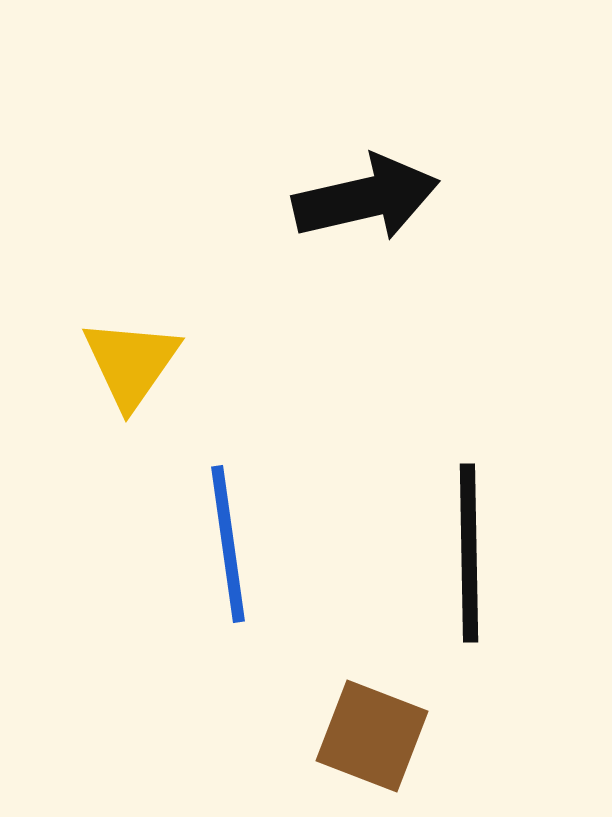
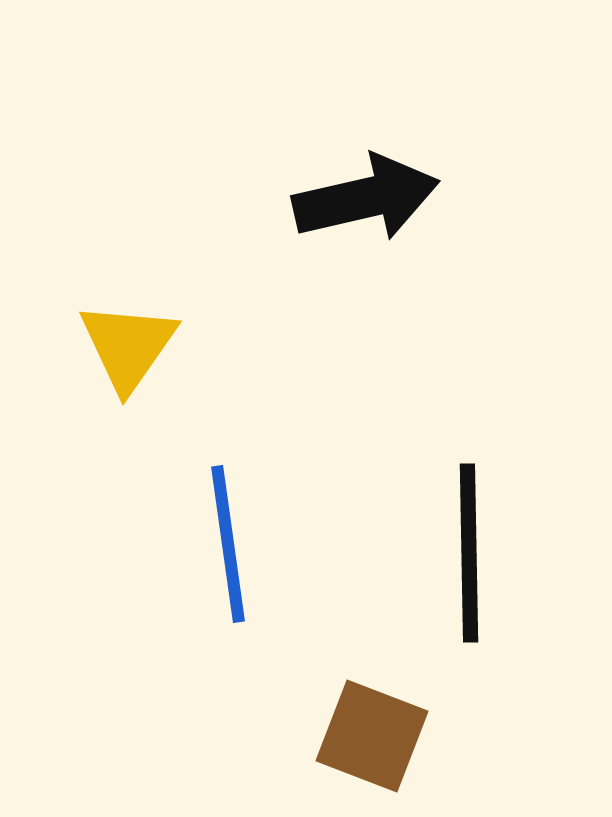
yellow triangle: moved 3 px left, 17 px up
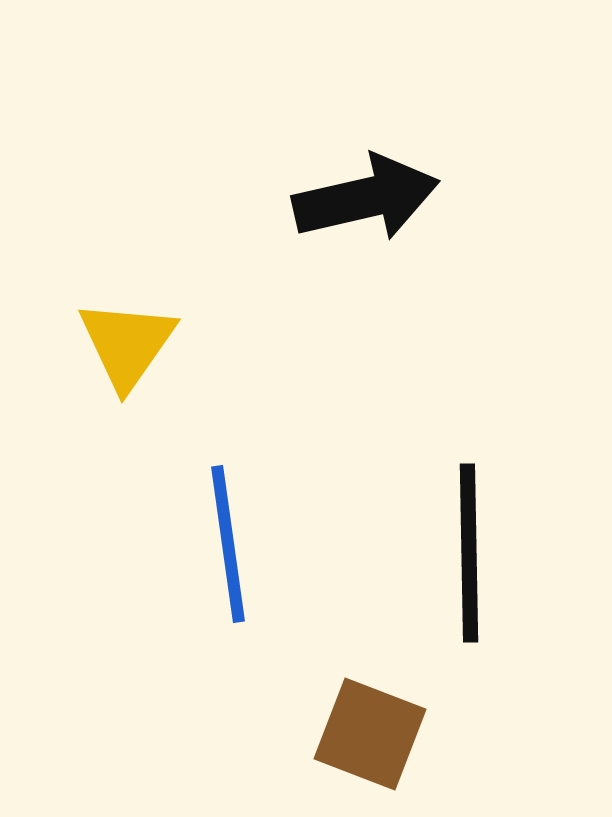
yellow triangle: moved 1 px left, 2 px up
brown square: moved 2 px left, 2 px up
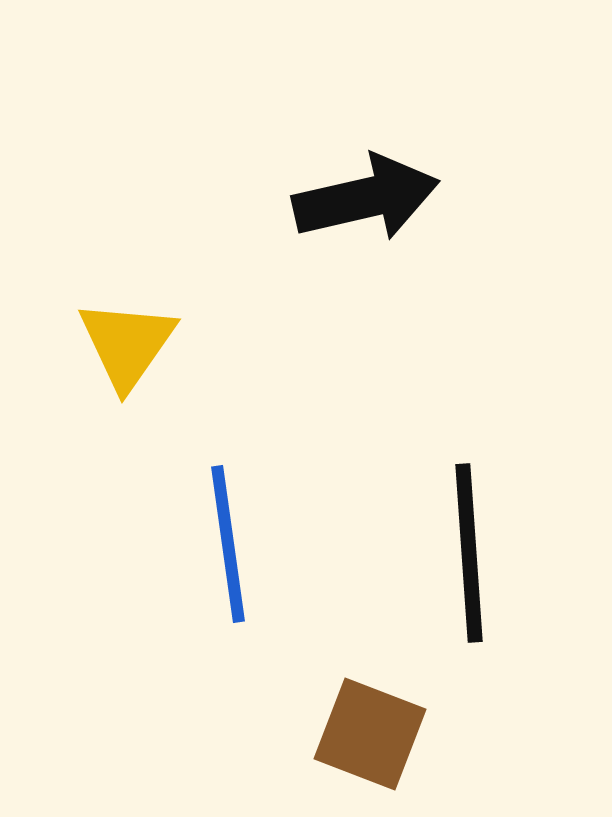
black line: rotated 3 degrees counterclockwise
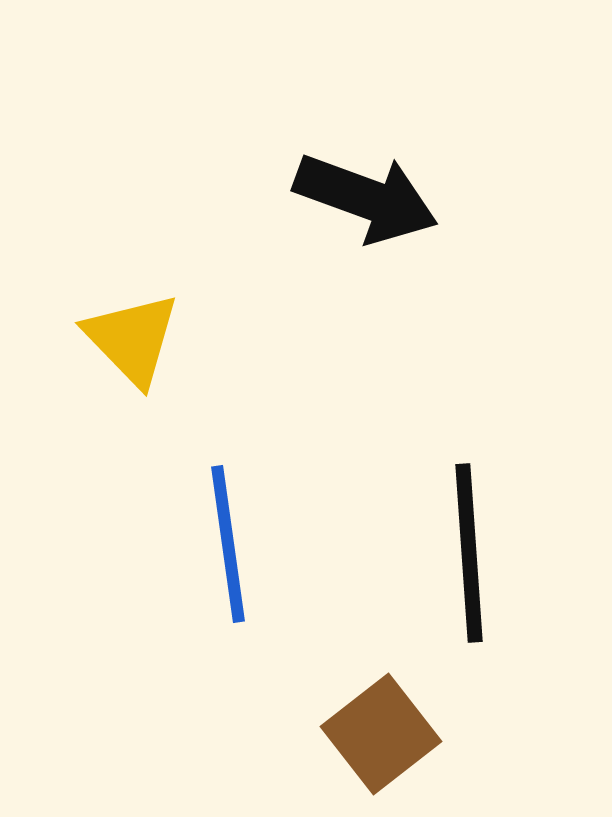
black arrow: rotated 33 degrees clockwise
yellow triangle: moved 5 px right, 5 px up; rotated 19 degrees counterclockwise
brown square: moved 11 px right; rotated 31 degrees clockwise
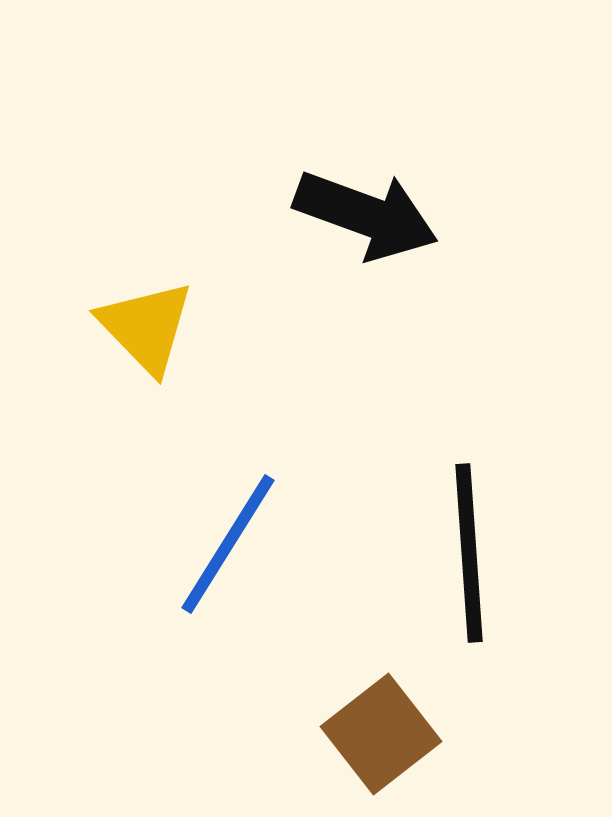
black arrow: moved 17 px down
yellow triangle: moved 14 px right, 12 px up
blue line: rotated 40 degrees clockwise
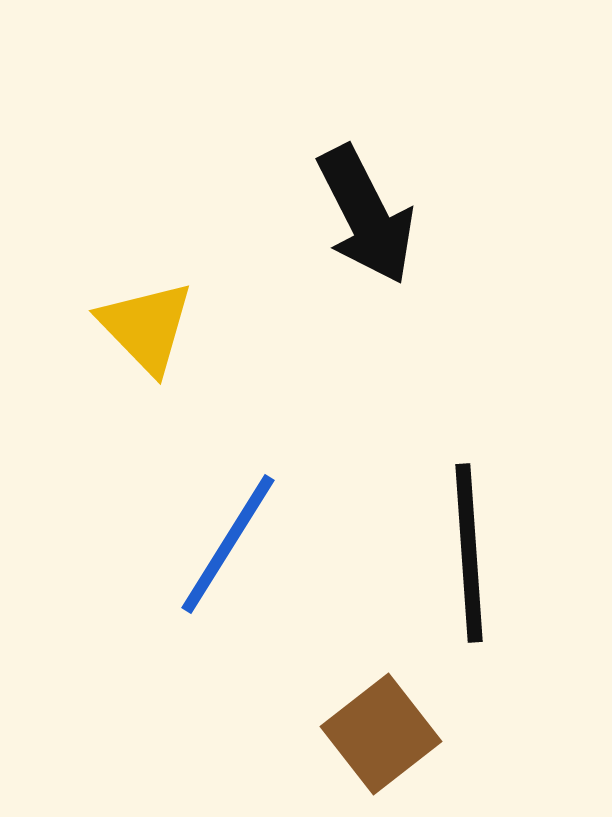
black arrow: rotated 43 degrees clockwise
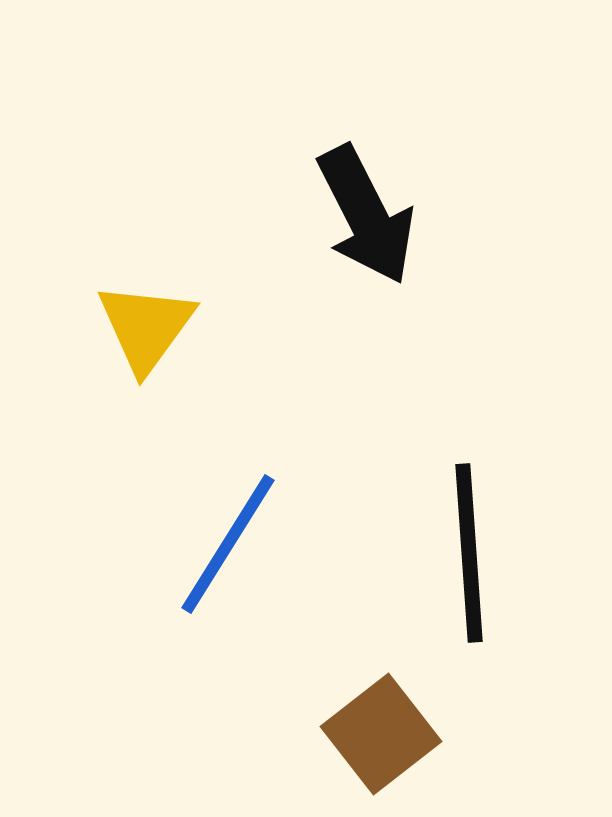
yellow triangle: rotated 20 degrees clockwise
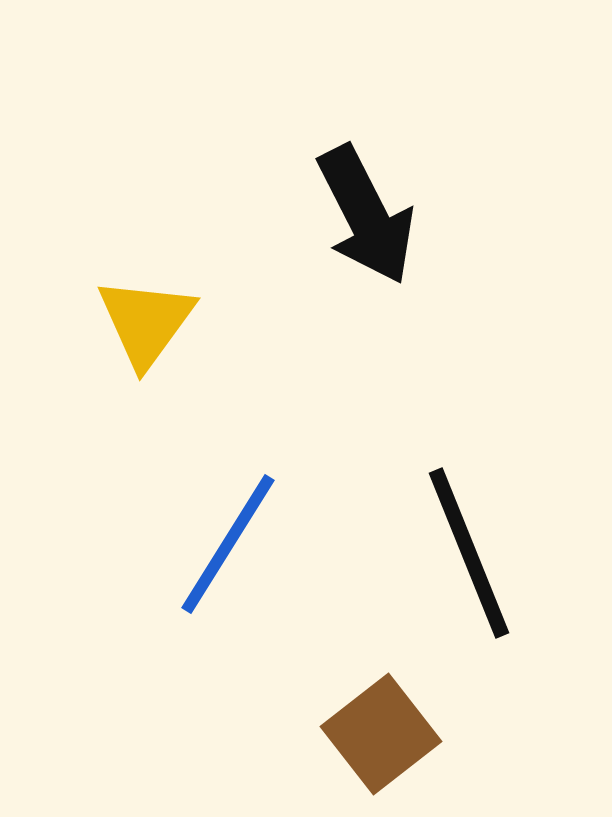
yellow triangle: moved 5 px up
black line: rotated 18 degrees counterclockwise
